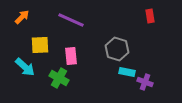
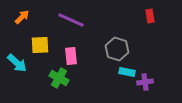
cyan arrow: moved 8 px left, 4 px up
purple cross: rotated 28 degrees counterclockwise
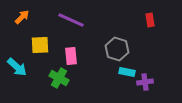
red rectangle: moved 4 px down
cyan arrow: moved 4 px down
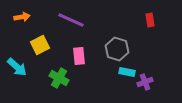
orange arrow: rotated 35 degrees clockwise
yellow square: rotated 24 degrees counterclockwise
pink rectangle: moved 8 px right
purple cross: rotated 14 degrees counterclockwise
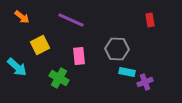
orange arrow: rotated 49 degrees clockwise
gray hexagon: rotated 15 degrees counterclockwise
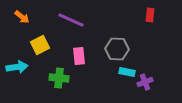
red rectangle: moved 5 px up; rotated 16 degrees clockwise
cyan arrow: rotated 50 degrees counterclockwise
green cross: rotated 24 degrees counterclockwise
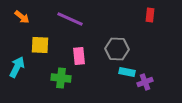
purple line: moved 1 px left, 1 px up
yellow square: rotated 30 degrees clockwise
cyan arrow: rotated 55 degrees counterclockwise
green cross: moved 2 px right
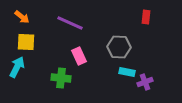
red rectangle: moved 4 px left, 2 px down
purple line: moved 4 px down
yellow square: moved 14 px left, 3 px up
gray hexagon: moved 2 px right, 2 px up
pink rectangle: rotated 18 degrees counterclockwise
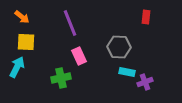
purple line: rotated 44 degrees clockwise
green cross: rotated 18 degrees counterclockwise
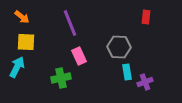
cyan rectangle: rotated 70 degrees clockwise
